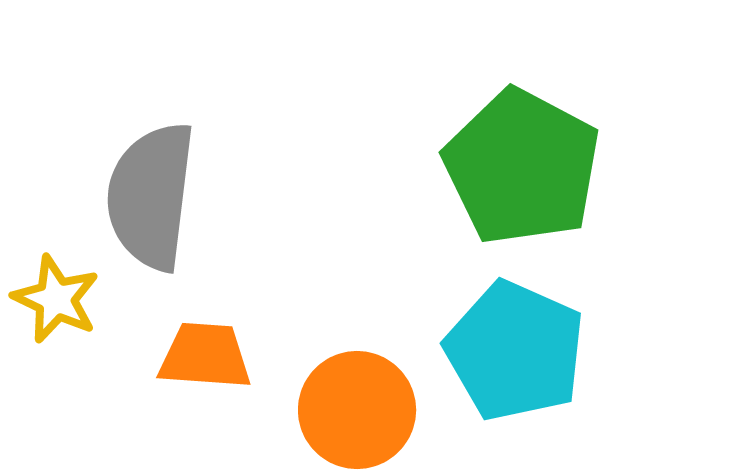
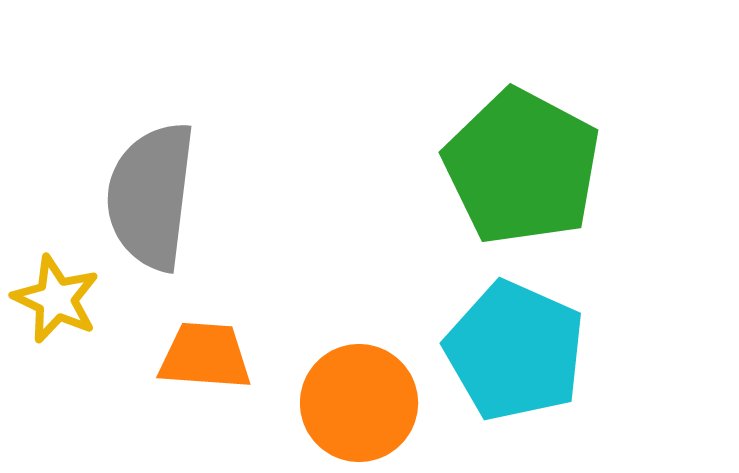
orange circle: moved 2 px right, 7 px up
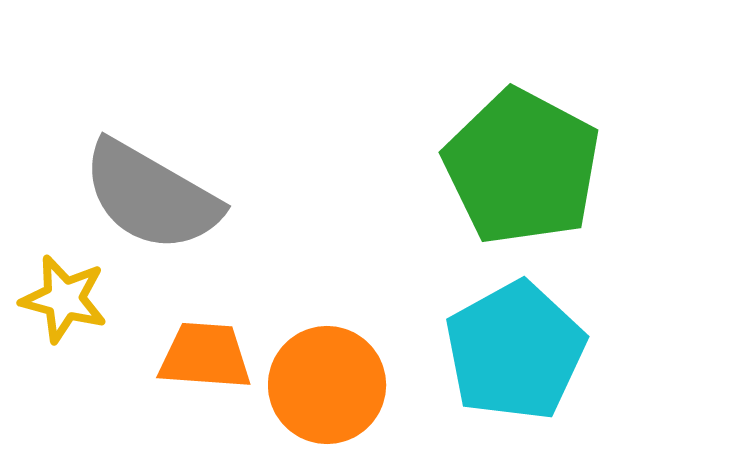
gray semicircle: rotated 67 degrees counterclockwise
yellow star: moved 8 px right; rotated 10 degrees counterclockwise
cyan pentagon: rotated 19 degrees clockwise
orange circle: moved 32 px left, 18 px up
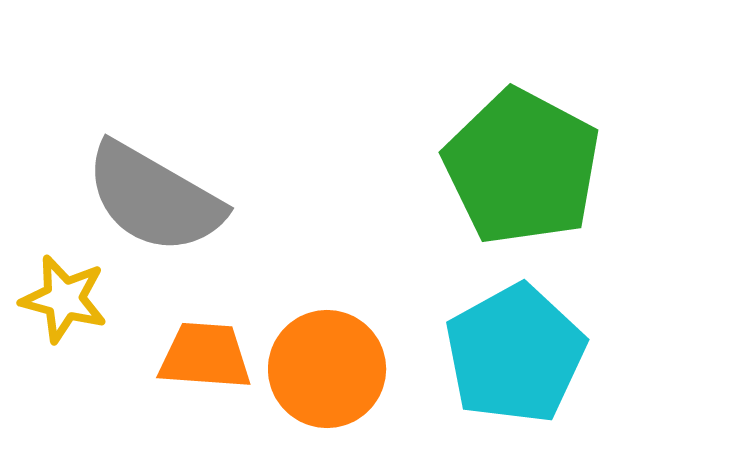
gray semicircle: moved 3 px right, 2 px down
cyan pentagon: moved 3 px down
orange circle: moved 16 px up
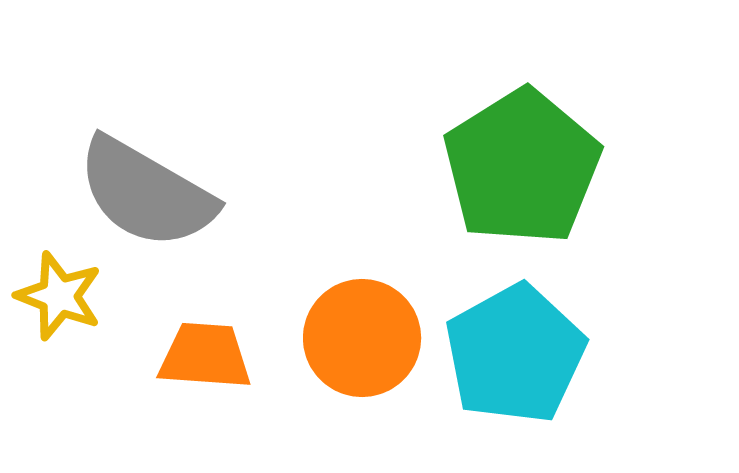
green pentagon: rotated 12 degrees clockwise
gray semicircle: moved 8 px left, 5 px up
yellow star: moved 5 px left, 3 px up; rotated 6 degrees clockwise
orange circle: moved 35 px right, 31 px up
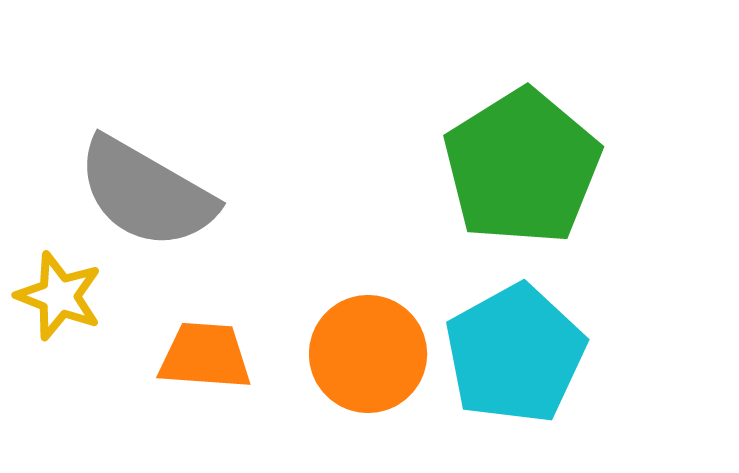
orange circle: moved 6 px right, 16 px down
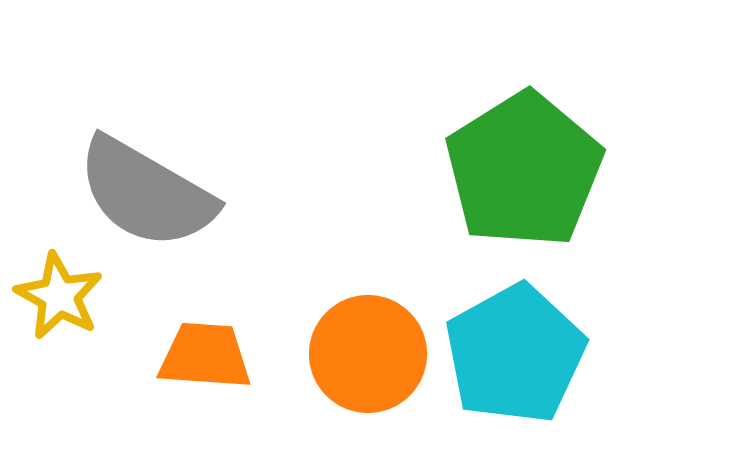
green pentagon: moved 2 px right, 3 px down
yellow star: rotated 8 degrees clockwise
